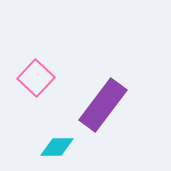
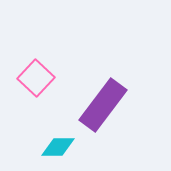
cyan diamond: moved 1 px right
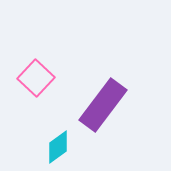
cyan diamond: rotated 36 degrees counterclockwise
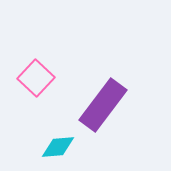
cyan diamond: rotated 32 degrees clockwise
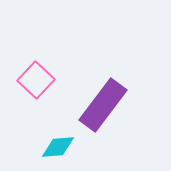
pink square: moved 2 px down
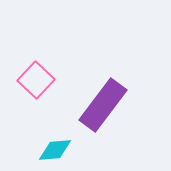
cyan diamond: moved 3 px left, 3 px down
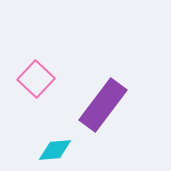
pink square: moved 1 px up
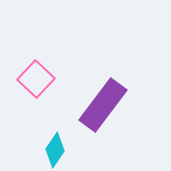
cyan diamond: rotated 52 degrees counterclockwise
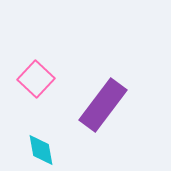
cyan diamond: moved 14 px left; rotated 44 degrees counterclockwise
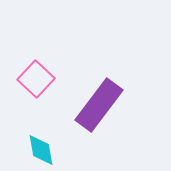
purple rectangle: moved 4 px left
